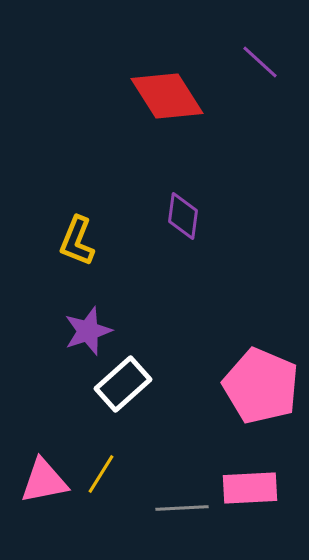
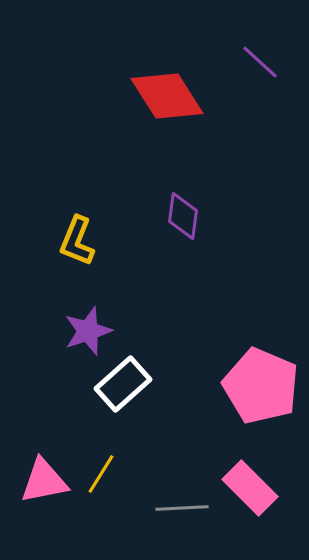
pink rectangle: rotated 48 degrees clockwise
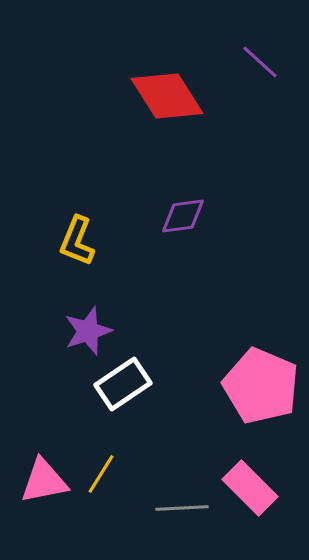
purple diamond: rotated 75 degrees clockwise
white rectangle: rotated 8 degrees clockwise
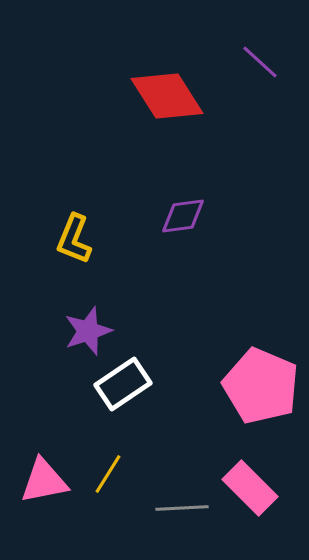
yellow L-shape: moved 3 px left, 2 px up
yellow line: moved 7 px right
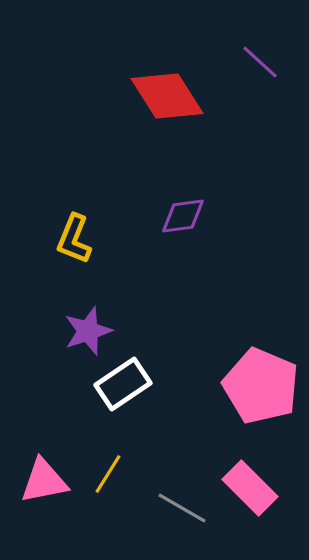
gray line: rotated 33 degrees clockwise
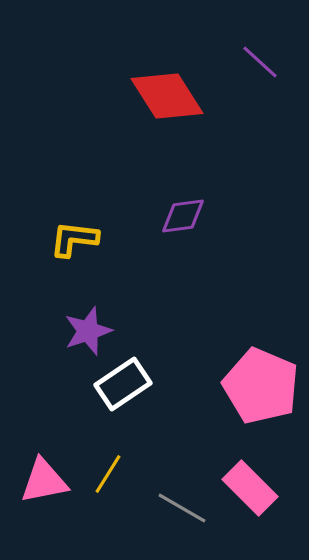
yellow L-shape: rotated 75 degrees clockwise
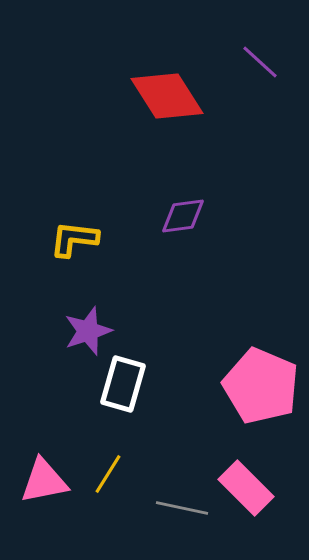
white rectangle: rotated 40 degrees counterclockwise
pink rectangle: moved 4 px left
gray line: rotated 18 degrees counterclockwise
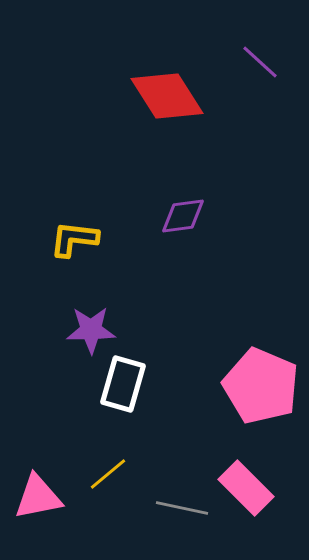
purple star: moved 3 px right, 1 px up; rotated 18 degrees clockwise
yellow line: rotated 18 degrees clockwise
pink triangle: moved 6 px left, 16 px down
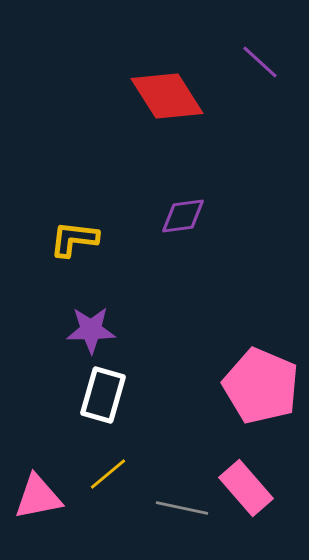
white rectangle: moved 20 px left, 11 px down
pink rectangle: rotated 4 degrees clockwise
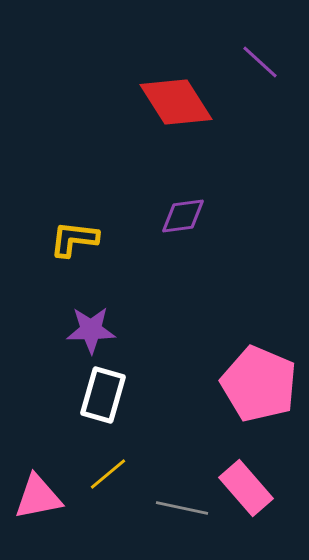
red diamond: moved 9 px right, 6 px down
pink pentagon: moved 2 px left, 2 px up
